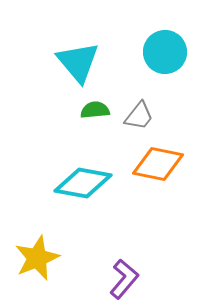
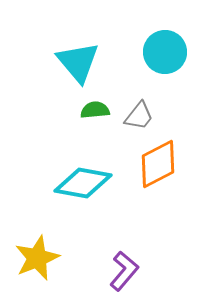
orange diamond: rotated 39 degrees counterclockwise
purple L-shape: moved 8 px up
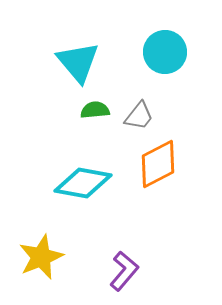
yellow star: moved 4 px right, 1 px up
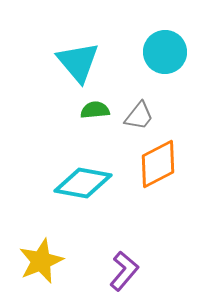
yellow star: moved 4 px down
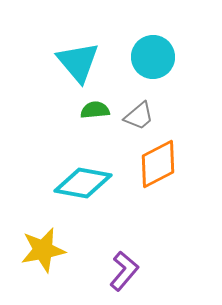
cyan circle: moved 12 px left, 5 px down
gray trapezoid: rotated 12 degrees clockwise
yellow star: moved 2 px right, 11 px up; rotated 12 degrees clockwise
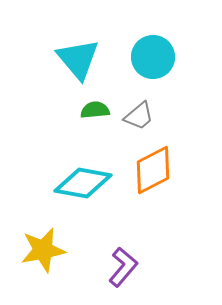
cyan triangle: moved 3 px up
orange diamond: moved 5 px left, 6 px down
purple L-shape: moved 1 px left, 4 px up
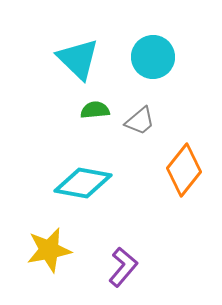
cyan triangle: rotated 6 degrees counterclockwise
gray trapezoid: moved 1 px right, 5 px down
orange diamond: moved 31 px right; rotated 24 degrees counterclockwise
yellow star: moved 6 px right
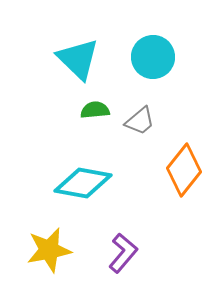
purple L-shape: moved 14 px up
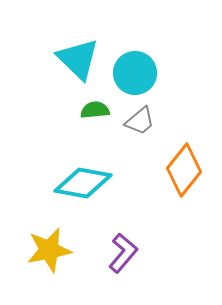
cyan circle: moved 18 px left, 16 px down
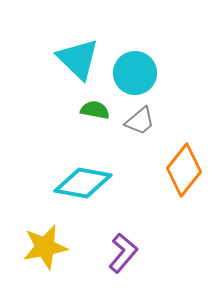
green semicircle: rotated 16 degrees clockwise
yellow star: moved 4 px left, 3 px up
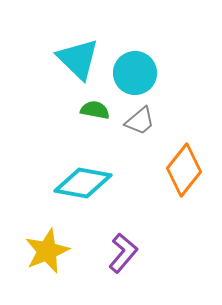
yellow star: moved 2 px right, 4 px down; rotated 12 degrees counterclockwise
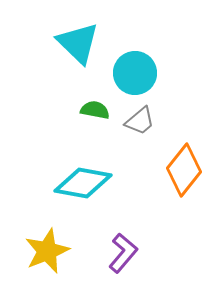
cyan triangle: moved 16 px up
